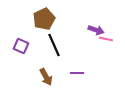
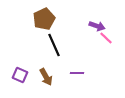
purple arrow: moved 1 px right, 4 px up
pink line: moved 1 px up; rotated 32 degrees clockwise
purple square: moved 1 px left, 29 px down
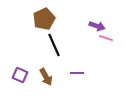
pink line: rotated 24 degrees counterclockwise
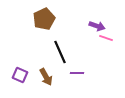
black line: moved 6 px right, 7 px down
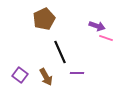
purple square: rotated 14 degrees clockwise
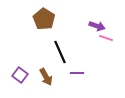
brown pentagon: rotated 15 degrees counterclockwise
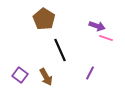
black line: moved 2 px up
purple line: moved 13 px right; rotated 64 degrees counterclockwise
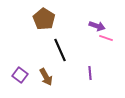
purple line: rotated 32 degrees counterclockwise
